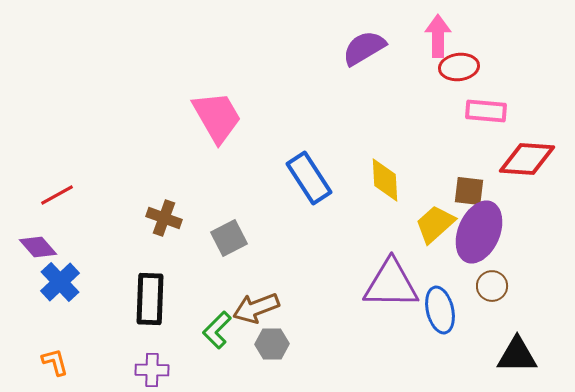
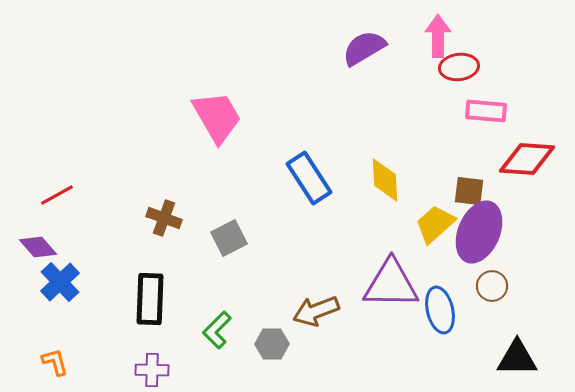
brown arrow: moved 60 px right, 3 px down
black triangle: moved 3 px down
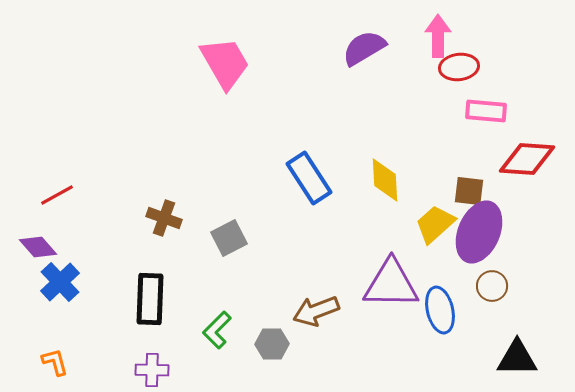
pink trapezoid: moved 8 px right, 54 px up
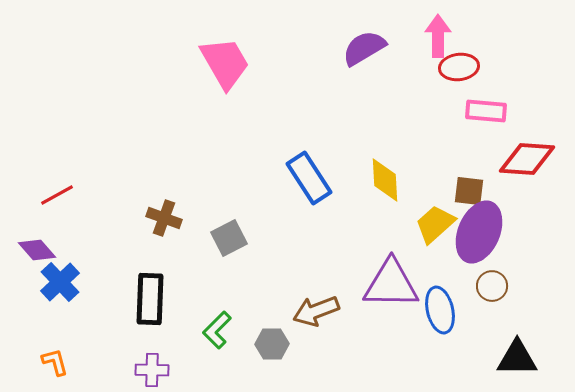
purple diamond: moved 1 px left, 3 px down
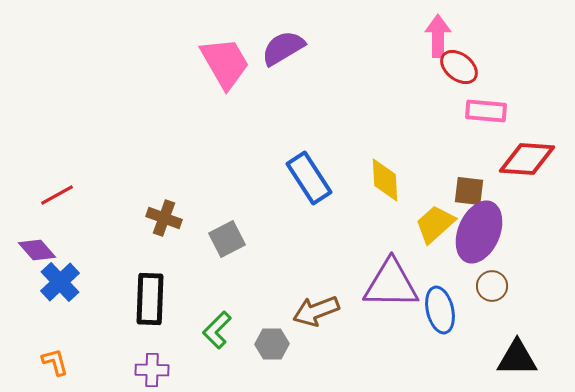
purple semicircle: moved 81 px left
red ellipse: rotated 45 degrees clockwise
gray square: moved 2 px left, 1 px down
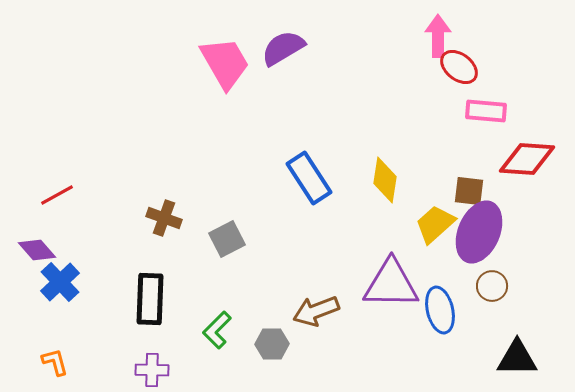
yellow diamond: rotated 12 degrees clockwise
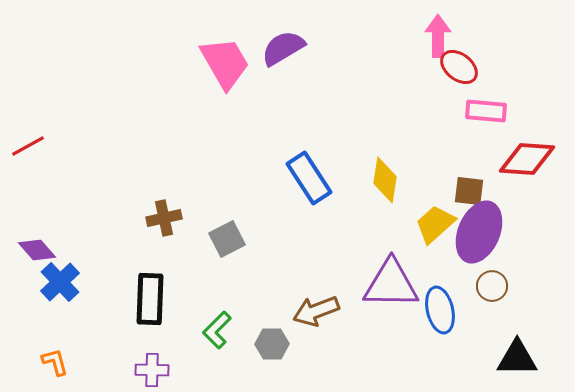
red line: moved 29 px left, 49 px up
brown cross: rotated 32 degrees counterclockwise
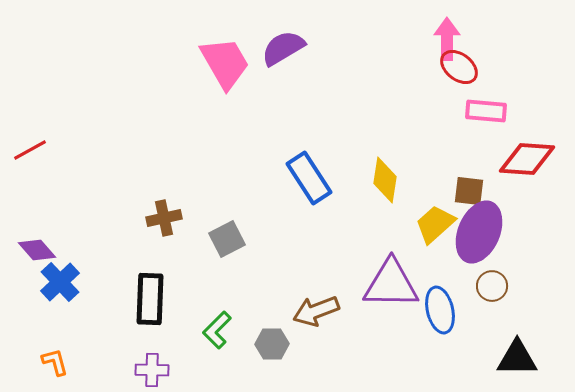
pink arrow: moved 9 px right, 3 px down
red line: moved 2 px right, 4 px down
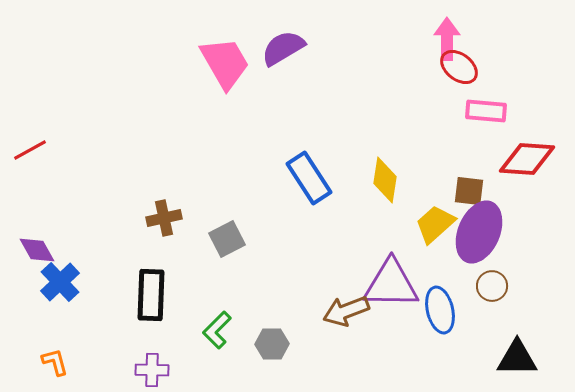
purple diamond: rotated 12 degrees clockwise
black rectangle: moved 1 px right, 4 px up
brown arrow: moved 30 px right
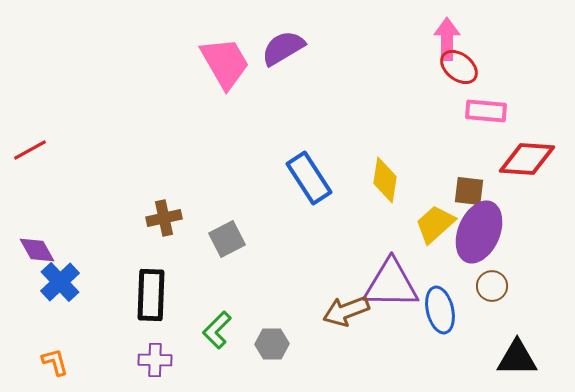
purple cross: moved 3 px right, 10 px up
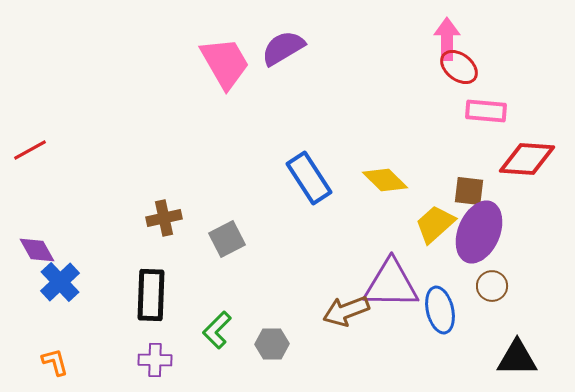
yellow diamond: rotated 54 degrees counterclockwise
